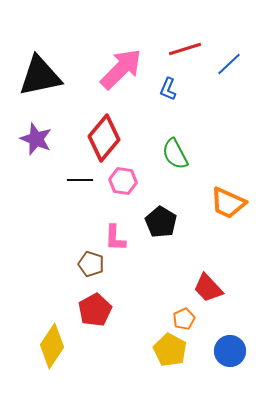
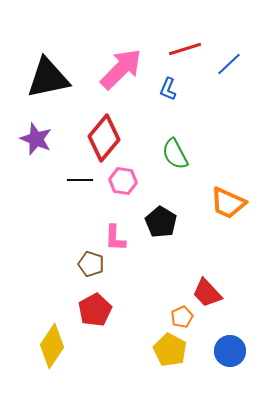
black triangle: moved 8 px right, 2 px down
red trapezoid: moved 1 px left, 5 px down
orange pentagon: moved 2 px left, 2 px up
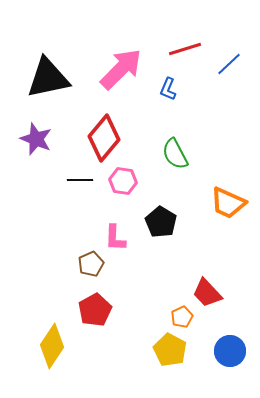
brown pentagon: rotated 30 degrees clockwise
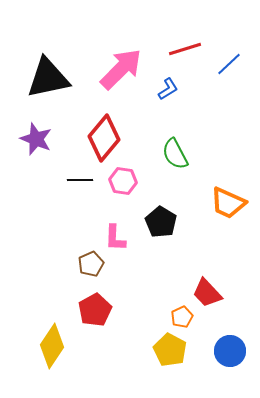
blue L-shape: rotated 145 degrees counterclockwise
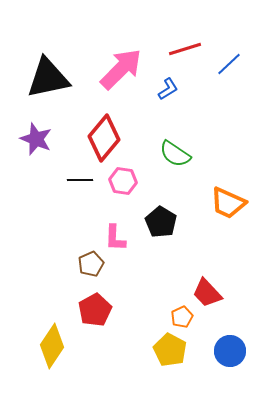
green semicircle: rotated 28 degrees counterclockwise
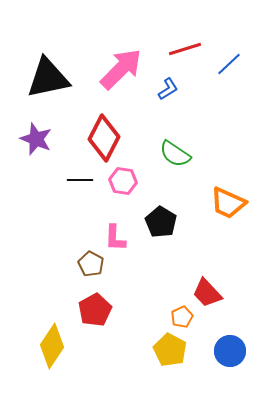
red diamond: rotated 12 degrees counterclockwise
brown pentagon: rotated 20 degrees counterclockwise
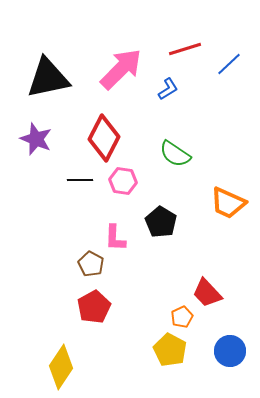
red pentagon: moved 1 px left, 3 px up
yellow diamond: moved 9 px right, 21 px down
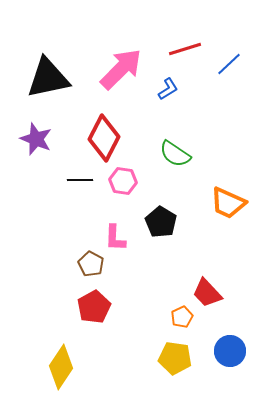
yellow pentagon: moved 5 px right, 8 px down; rotated 20 degrees counterclockwise
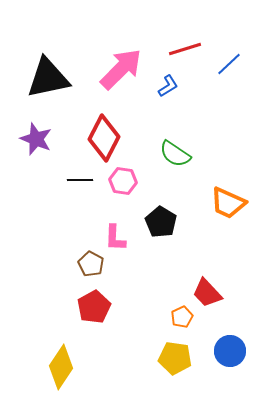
blue L-shape: moved 3 px up
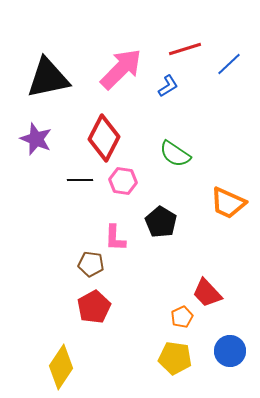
brown pentagon: rotated 20 degrees counterclockwise
